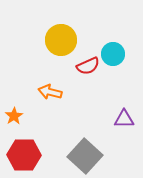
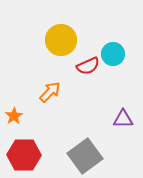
orange arrow: rotated 120 degrees clockwise
purple triangle: moved 1 px left
gray square: rotated 12 degrees clockwise
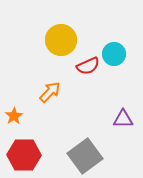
cyan circle: moved 1 px right
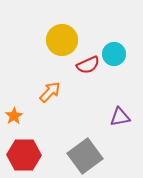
yellow circle: moved 1 px right
red semicircle: moved 1 px up
purple triangle: moved 3 px left, 2 px up; rotated 10 degrees counterclockwise
